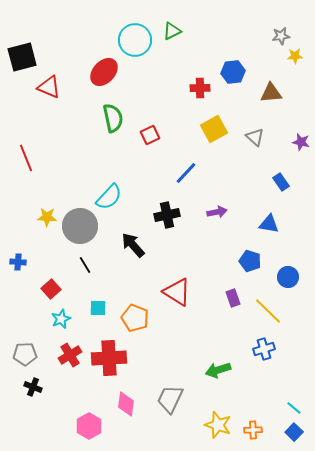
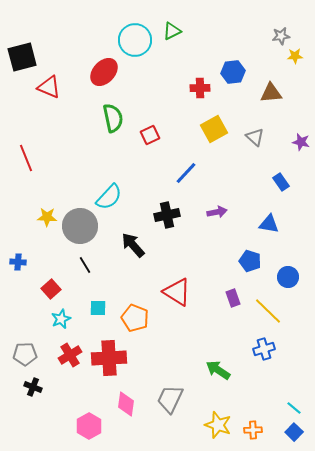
green arrow at (218, 370): rotated 50 degrees clockwise
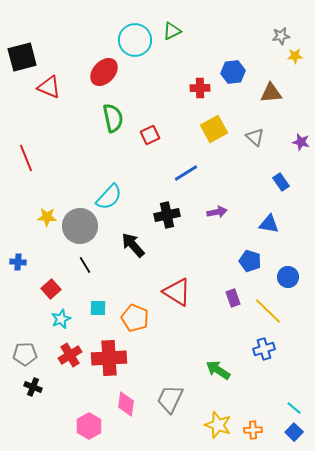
blue line at (186, 173): rotated 15 degrees clockwise
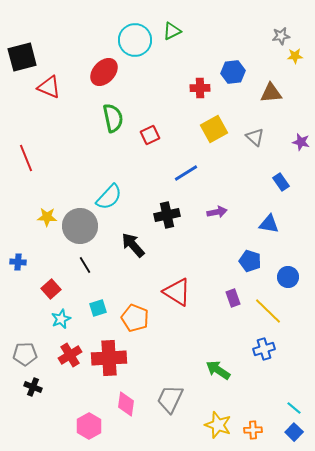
cyan square at (98, 308): rotated 18 degrees counterclockwise
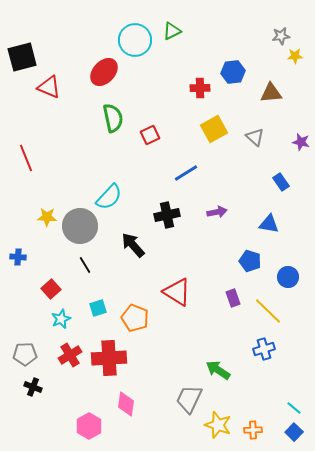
blue cross at (18, 262): moved 5 px up
gray trapezoid at (170, 399): moved 19 px right
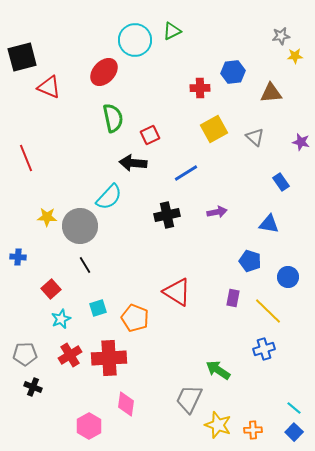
black arrow at (133, 245): moved 82 px up; rotated 44 degrees counterclockwise
purple rectangle at (233, 298): rotated 30 degrees clockwise
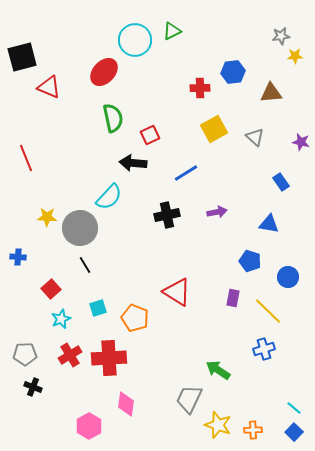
gray circle at (80, 226): moved 2 px down
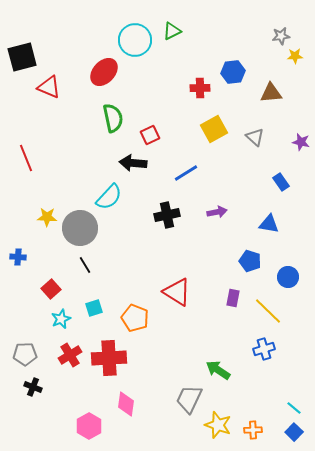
cyan square at (98, 308): moved 4 px left
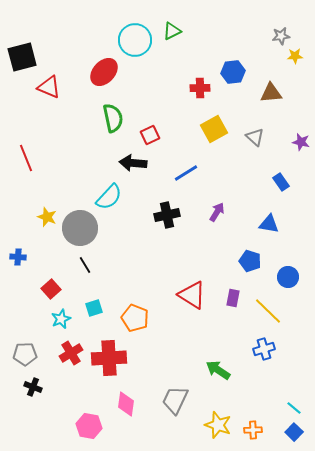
purple arrow at (217, 212): rotated 48 degrees counterclockwise
yellow star at (47, 217): rotated 18 degrees clockwise
red triangle at (177, 292): moved 15 px right, 3 px down
red cross at (70, 355): moved 1 px right, 2 px up
gray trapezoid at (189, 399): moved 14 px left, 1 px down
pink hexagon at (89, 426): rotated 20 degrees counterclockwise
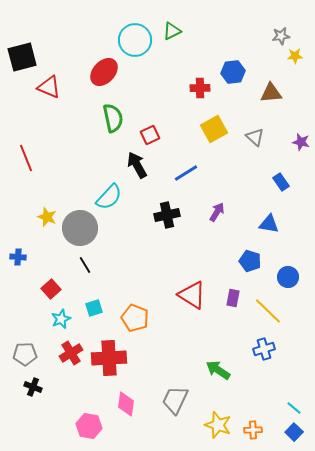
black arrow at (133, 163): moved 4 px right, 2 px down; rotated 56 degrees clockwise
